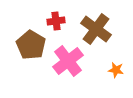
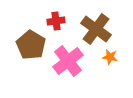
orange star: moved 6 px left, 13 px up
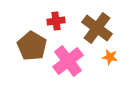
brown cross: moved 1 px right, 1 px up
brown pentagon: moved 1 px right, 1 px down
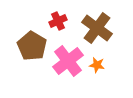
red cross: moved 2 px right; rotated 18 degrees counterclockwise
orange star: moved 13 px left, 8 px down
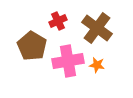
pink cross: rotated 28 degrees clockwise
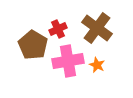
red cross: moved 8 px down
brown pentagon: moved 1 px right, 1 px up
orange star: rotated 14 degrees clockwise
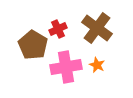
pink cross: moved 2 px left, 6 px down
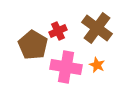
red cross: moved 2 px down
pink cross: rotated 20 degrees clockwise
